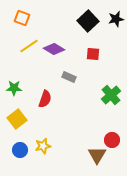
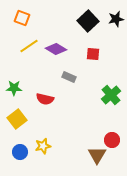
purple diamond: moved 2 px right
red semicircle: rotated 84 degrees clockwise
blue circle: moved 2 px down
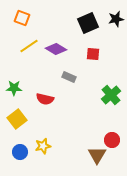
black square: moved 2 px down; rotated 20 degrees clockwise
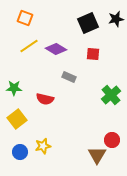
orange square: moved 3 px right
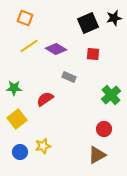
black star: moved 2 px left, 1 px up
red semicircle: rotated 132 degrees clockwise
red circle: moved 8 px left, 11 px up
brown triangle: rotated 30 degrees clockwise
